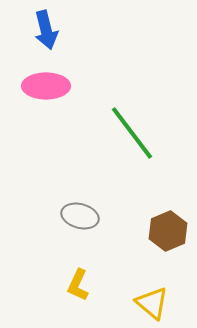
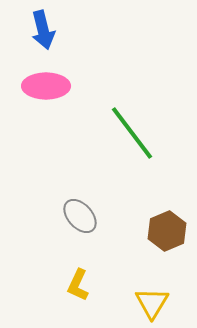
blue arrow: moved 3 px left
gray ellipse: rotated 33 degrees clockwise
brown hexagon: moved 1 px left
yellow triangle: rotated 21 degrees clockwise
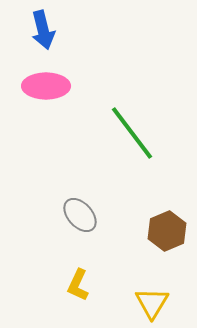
gray ellipse: moved 1 px up
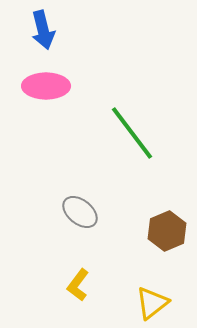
gray ellipse: moved 3 px up; rotated 9 degrees counterclockwise
yellow L-shape: rotated 12 degrees clockwise
yellow triangle: rotated 21 degrees clockwise
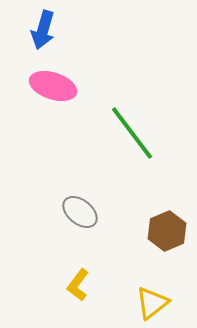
blue arrow: rotated 30 degrees clockwise
pink ellipse: moved 7 px right; rotated 18 degrees clockwise
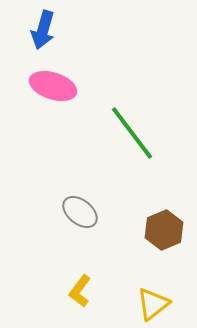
brown hexagon: moved 3 px left, 1 px up
yellow L-shape: moved 2 px right, 6 px down
yellow triangle: moved 1 px right, 1 px down
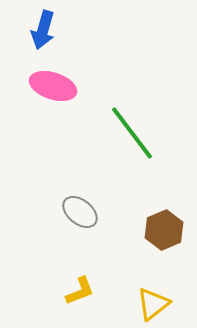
yellow L-shape: rotated 148 degrees counterclockwise
